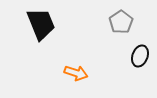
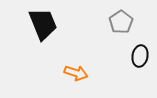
black trapezoid: moved 2 px right
black ellipse: rotated 10 degrees counterclockwise
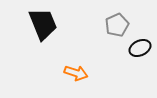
gray pentagon: moved 4 px left, 3 px down; rotated 10 degrees clockwise
black ellipse: moved 8 px up; rotated 55 degrees clockwise
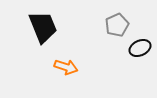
black trapezoid: moved 3 px down
orange arrow: moved 10 px left, 6 px up
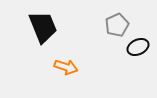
black ellipse: moved 2 px left, 1 px up
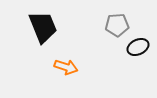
gray pentagon: rotated 20 degrees clockwise
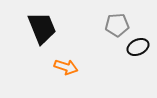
black trapezoid: moved 1 px left, 1 px down
